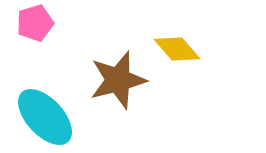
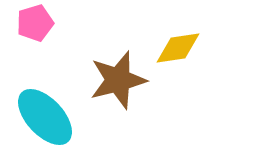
yellow diamond: moved 1 px right, 1 px up; rotated 57 degrees counterclockwise
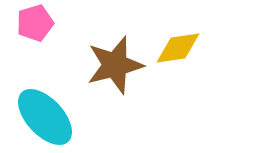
brown star: moved 3 px left, 15 px up
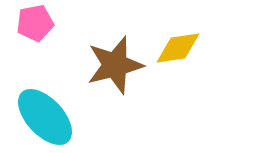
pink pentagon: rotated 6 degrees clockwise
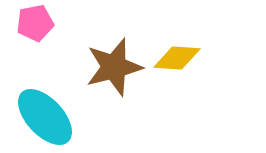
yellow diamond: moved 1 px left, 10 px down; rotated 12 degrees clockwise
brown star: moved 1 px left, 2 px down
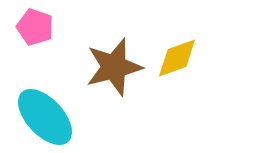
pink pentagon: moved 4 px down; rotated 30 degrees clockwise
yellow diamond: rotated 24 degrees counterclockwise
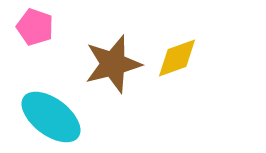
brown star: moved 1 px left, 3 px up
cyan ellipse: moved 6 px right; rotated 10 degrees counterclockwise
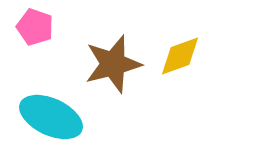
yellow diamond: moved 3 px right, 2 px up
cyan ellipse: rotated 12 degrees counterclockwise
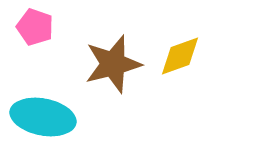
cyan ellipse: moved 8 px left; rotated 14 degrees counterclockwise
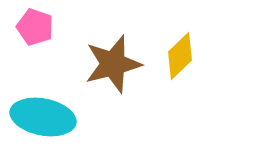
yellow diamond: rotated 24 degrees counterclockwise
